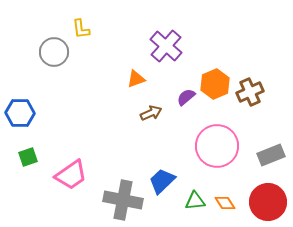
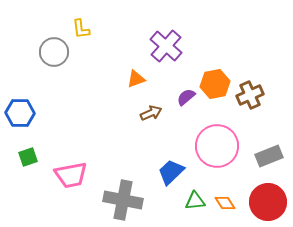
orange hexagon: rotated 12 degrees clockwise
brown cross: moved 3 px down
gray rectangle: moved 2 px left, 1 px down
pink trapezoid: rotated 24 degrees clockwise
blue trapezoid: moved 9 px right, 9 px up
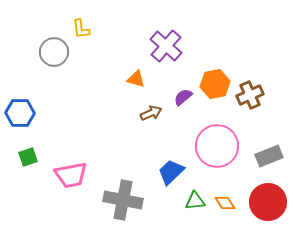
orange triangle: rotated 36 degrees clockwise
purple semicircle: moved 3 px left
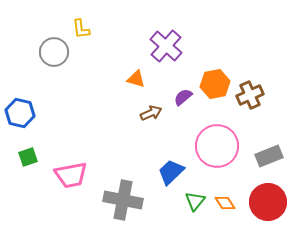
blue hexagon: rotated 12 degrees clockwise
green triangle: rotated 45 degrees counterclockwise
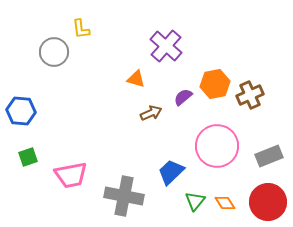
blue hexagon: moved 1 px right, 2 px up; rotated 8 degrees counterclockwise
gray cross: moved 1 px right, 4 px up
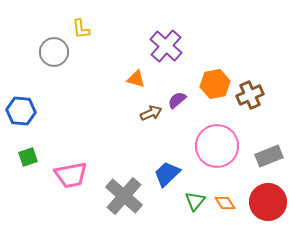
purple semicircle: moved 6 px left, 3 px down
blue trapezoid: moved 4 px left, 2 px down
gray cross: rotated 30 degrees clockwise
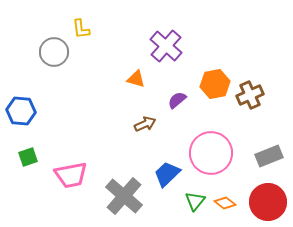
brown arrow: moved 6 px left, 11 px down
pink circle: moved 6 px left, 7 px down
orange diamond: rotated 20 degrees counterclockwise
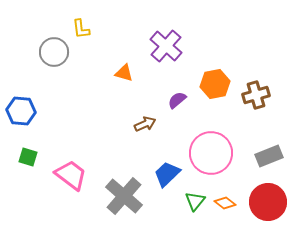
orange triangle: moved 12 px left, 6 px up
brown cross: moved 6 px right; rotated 8 degrees clockwise
green square: rotated 36 degrees clockwise
pink trapezoid: rotated 132 degrees counterclockwise
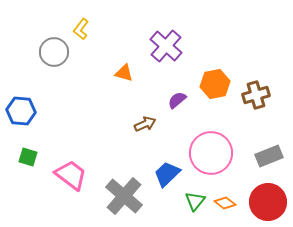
yellow L-shape: rotated 45 degrees clockwise
